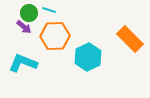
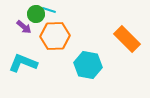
green circle: moved 7 px right, 1 px down
orange rectangle: moved 3 px left
cyan hexagon: moved 8 px down; rotated 24 degrees counterclockwise
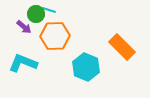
orange rectangle: moved 5 px left, 8 px down
cyan hexagon: moved 2 px left, 2 px down; rotated 12 degrees clockwise
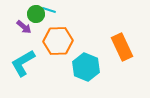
orange hexagon: moved 3 px right, 5 px down
orange rectangle: rotated 20 degrees clockwise
cyan L-shape: rotated 52 degrees counterclockwise
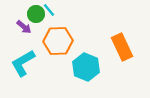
cyan line: rotated 32 degrees clockwise
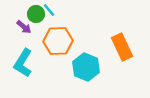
cyan L-shape: rotated 28 degrees counterclockwise
